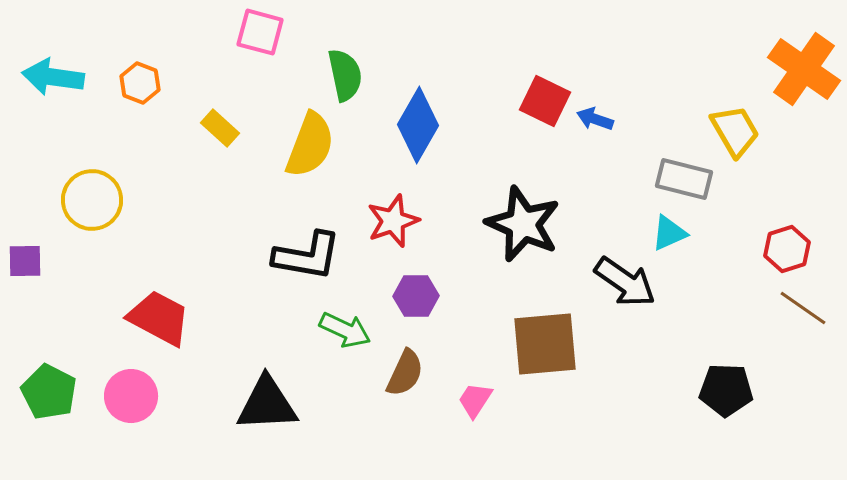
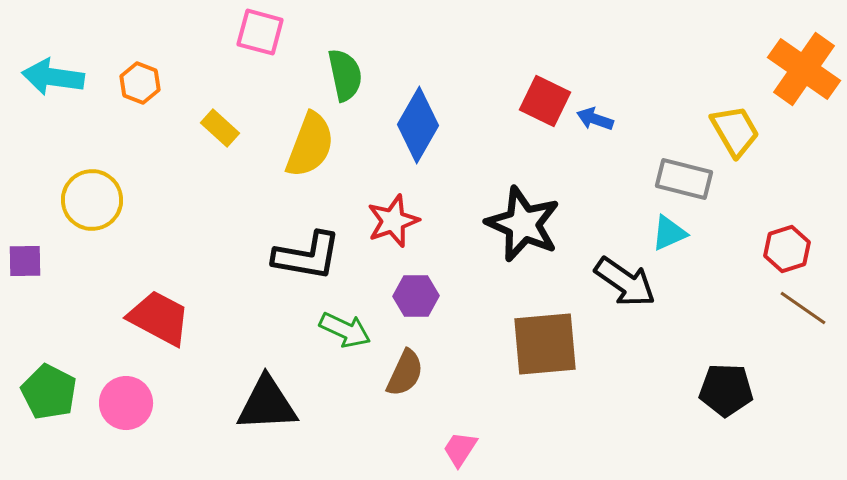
pink circle: moved 5 px left, 7 px down
pink trapezoid: moved 15 px left, 49 px down
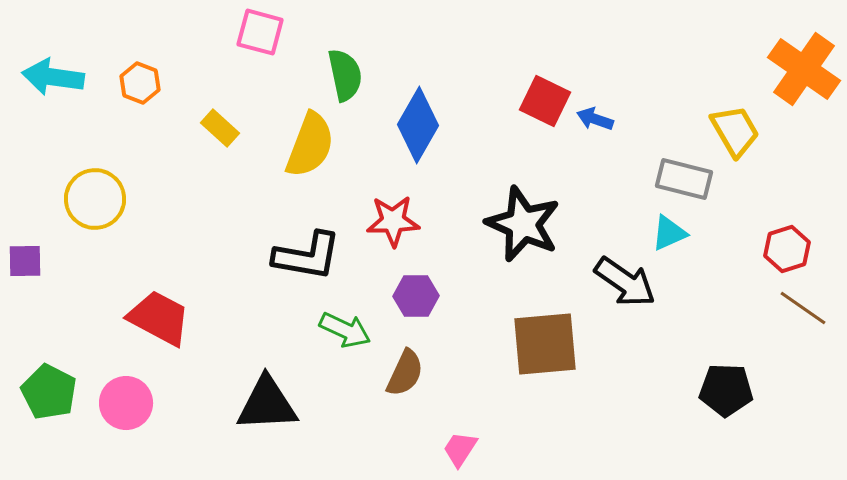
yellow circle: moved 3 px right, 1 px up
red star: rotated 18 degrees clockwise
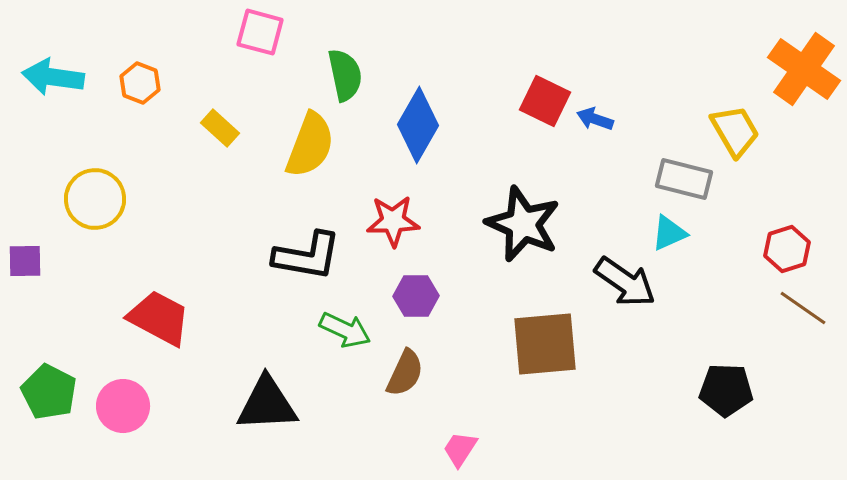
pink circle: moved 3 px left, 3 px down
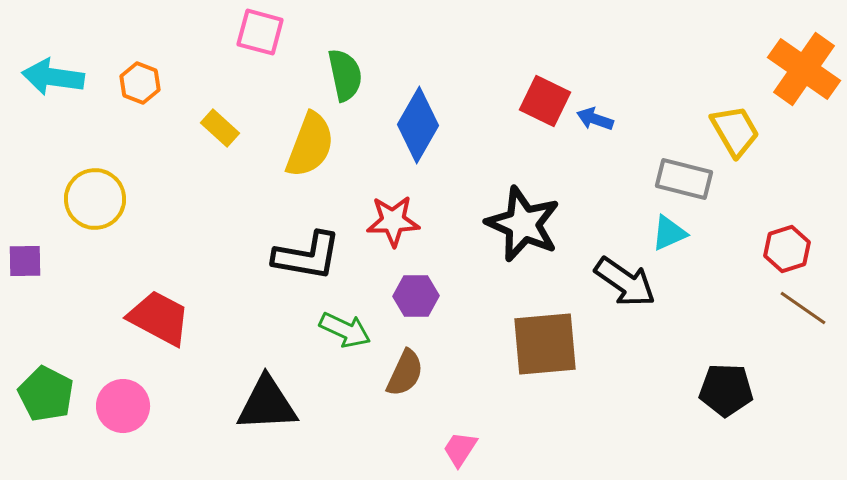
green pentagon: moved 3 px left, 2 px down
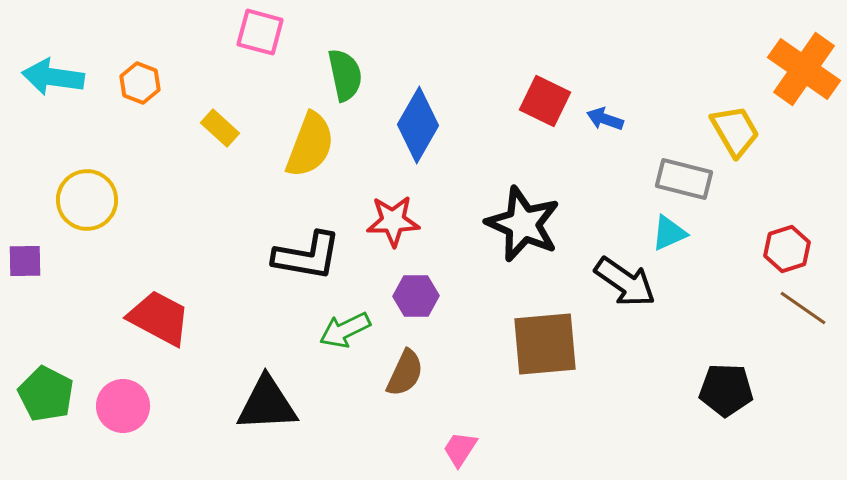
blue arrow: moved 10 px right
yellow circle: moved 8 px left, 1 px down
green arrow: rotated 129 degrees clockwise
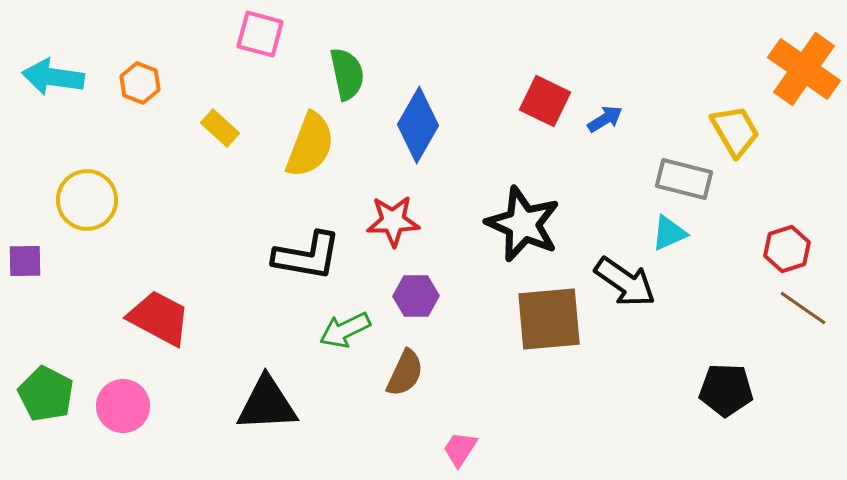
pink square: moved 2 px down
green semicircle: moved 2 px right, 1 px up
blue arrow: rotated 129 degrees clockwise
brown square: moved 4 px right, 25 px up
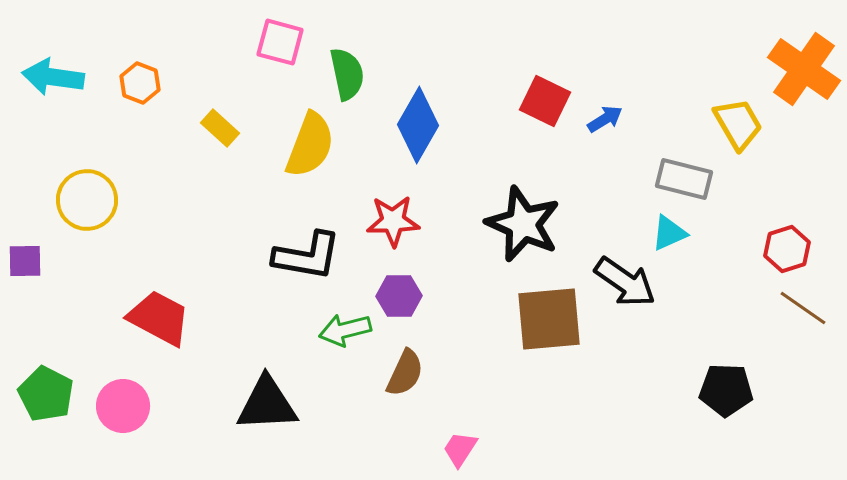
pink square: moved 20 px right, 8 px down
yellow trapezoid: moved 3 px right, 7 px up
purple hexagon: moved 17 px left
green arrow: rotated 12 degrees clockwise
